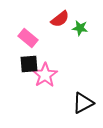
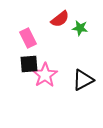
pink rectangle: rotated 24 degrees clockwise
black triangle: moved 23 px up
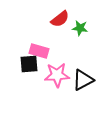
pink rectangle: moved 11 px right, 13 px down; rotated 48 degrees counterclockwise
pink star: moved 12 px right; rotated 30 degrees clockwise
